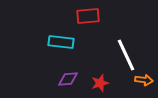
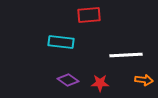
red rectangle: moved 1 px right, 1 px up
white line: rotated 68 degrees counterclockwise
purple diamond: moved 1 px down; rotated 40 degrees clockwise
red star: rotated 18 degrees clockwise
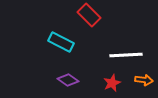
red rectangle: rotated 50 degrees clockwise
cyan rectangle: rotated 20 degrees clockwise
red star: moved 12 px right; rotated 24 degrees counterclockwise
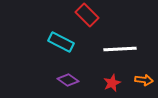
red rectangle: moved 2 px left
white line: moved 6 px left, 6 px up
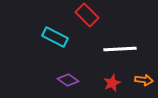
cyan rectangle: moved 6 px left, 5 px up
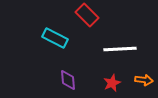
cyan rectangle: moved 1 px down
purple diamond: rotated 50 degrees clockwise
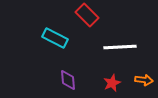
white line: moved 2 px up
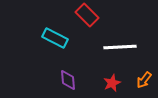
orange arrow: rotated 120 degrees clockwise
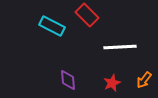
cyan rectangle: moved 3 px left, 12 px up
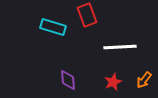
red rectangle: rotated 25 degrees clockwise
cyan rectangle: moved 1 px right, 1 px down; rotated 10 degrees counterclockwise
red star: moved 1 px right, 1 px up
